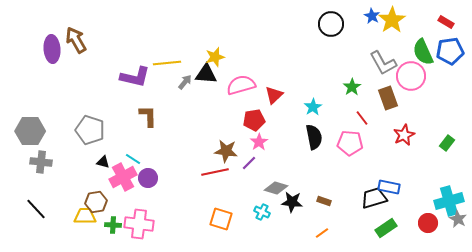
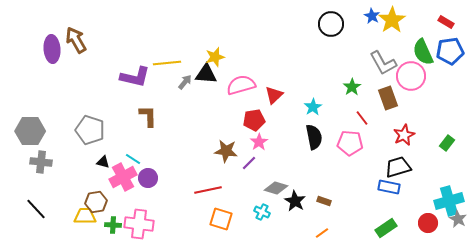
red line at (215, 172): moved 7 px left, 18 px down
black trapezoid at (374, 198): moved 24 px right, 31 px up
black star at (292, 202): moved 3 px right, 1 px up; rotated 25 degrees clockwise
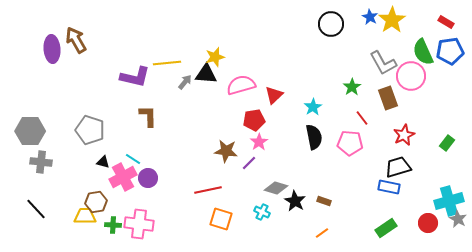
blue star at (372, 16): moved 2 px left, 1 px down
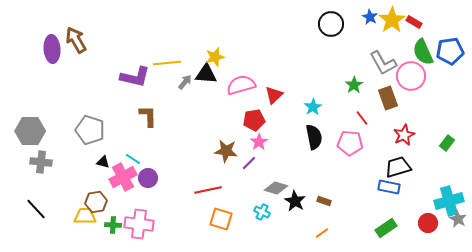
red rectangle at (446, 22): moved 32 px left
green star at (352, 87): moved 2 px right, 2 px up
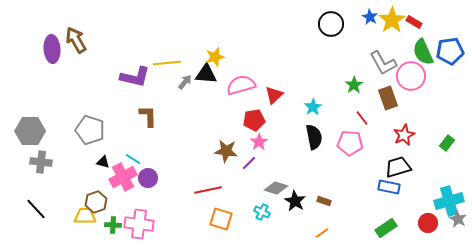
brown hexagon at (96, 202): rotated 10 degrees counterclockwise
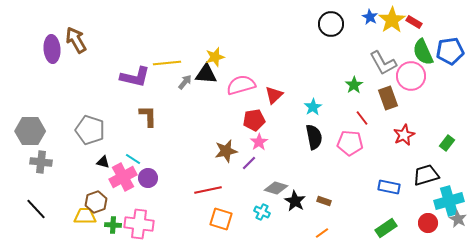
brown star at (226, 151): rotated 20 degrees counterclockwise
black trapezoid at (398, 167): moved 28 px right, 8 px down
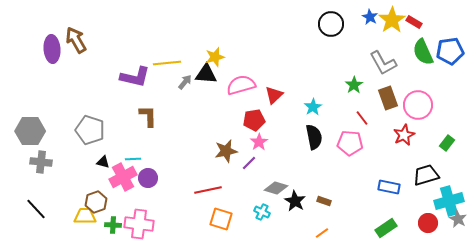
pink circle at (411, 76): moved 7 px right, 29 px down
cyan line at (133, 159): rotated 35 degrees counterclockwise
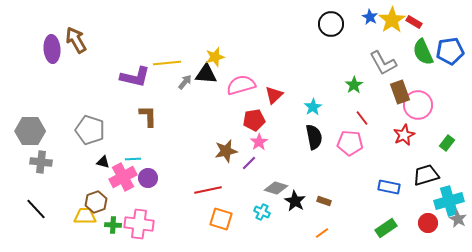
brown rectangle at (388, 98): moved 12 px right, 6 px up
